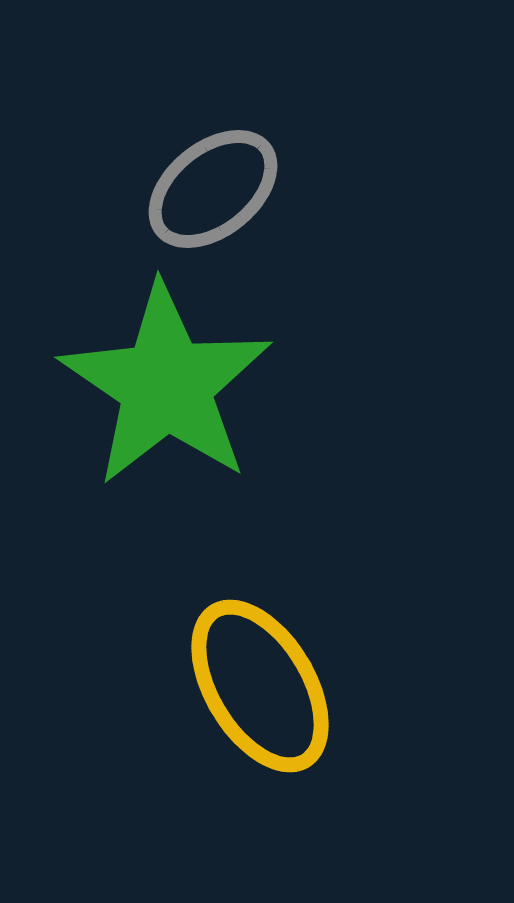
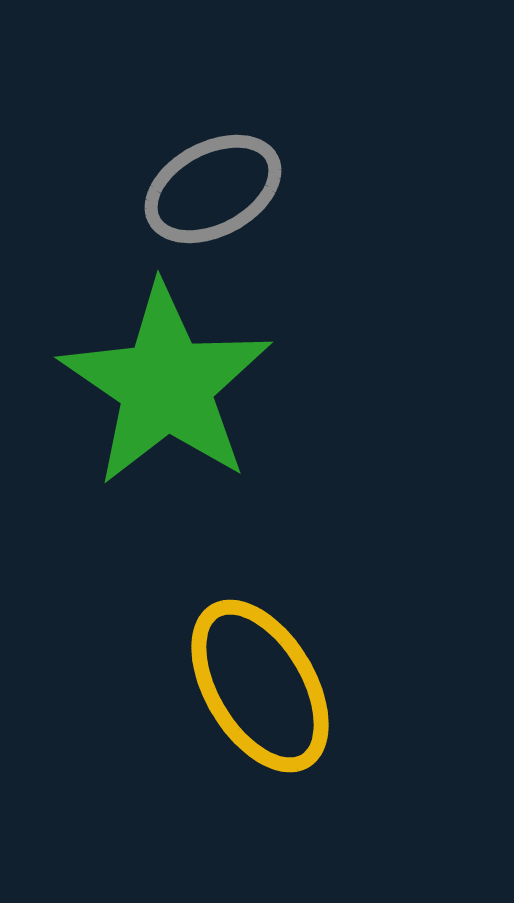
gray ellipse: rotated 11 degrees clockwise
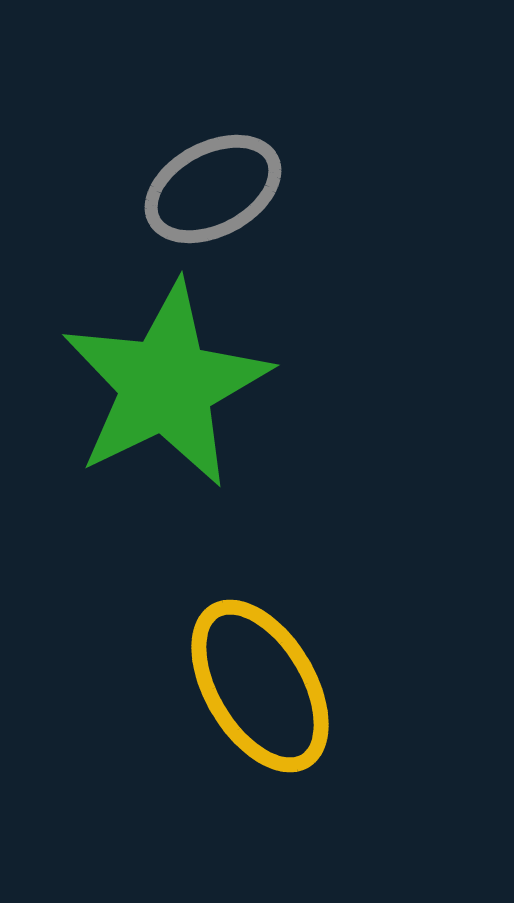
green star: rotated 12 degrees clockwise
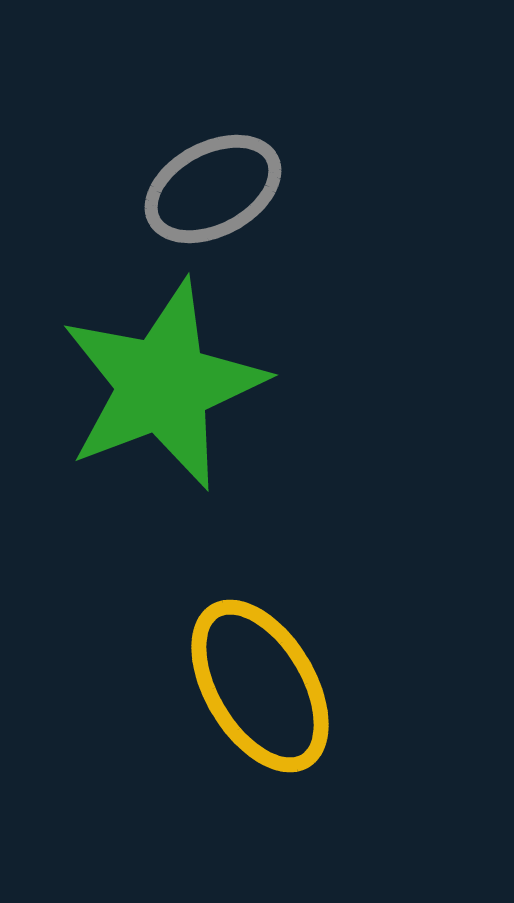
green star: moved 3 px left; rotated 5 degrees clockwise
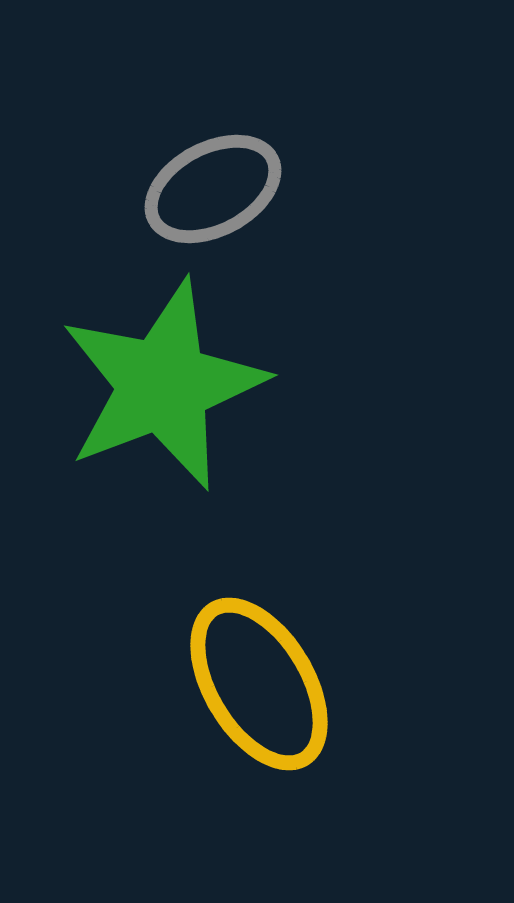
yellow ellipse: moved 1 px left, 2 px up
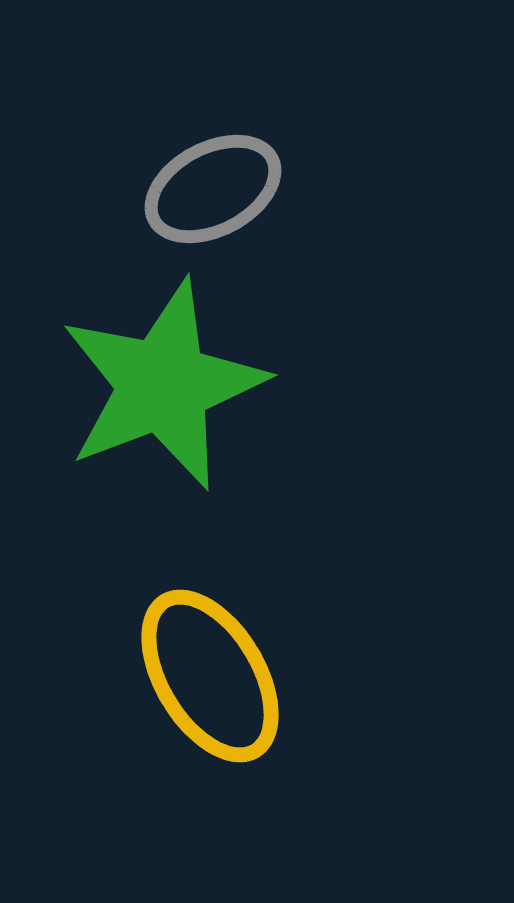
yellow ellipse: moved 49 px left, 8 px up
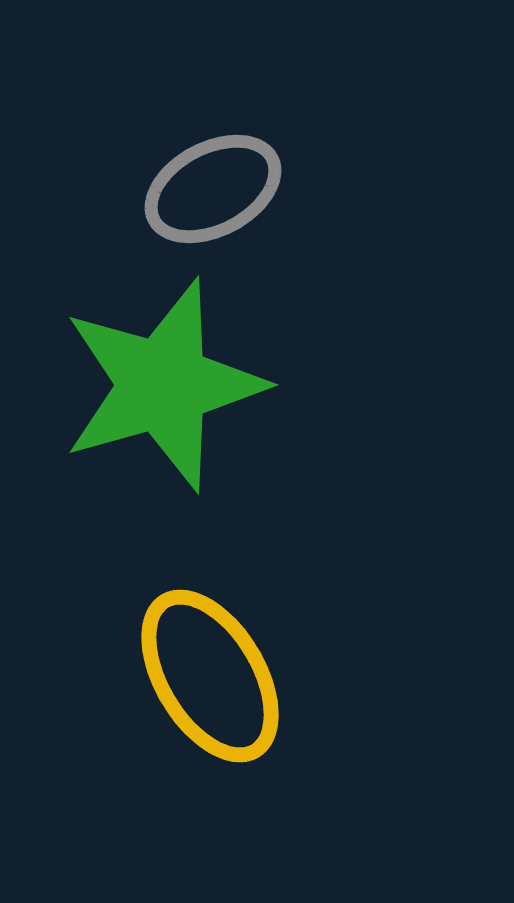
green star: rotated 5 degrees clockwise
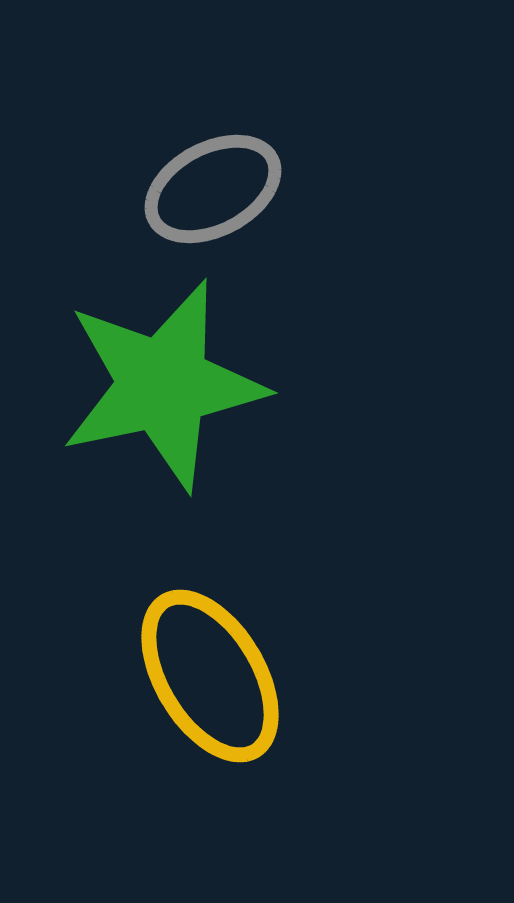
green star: rotated 4 degrees clockwise
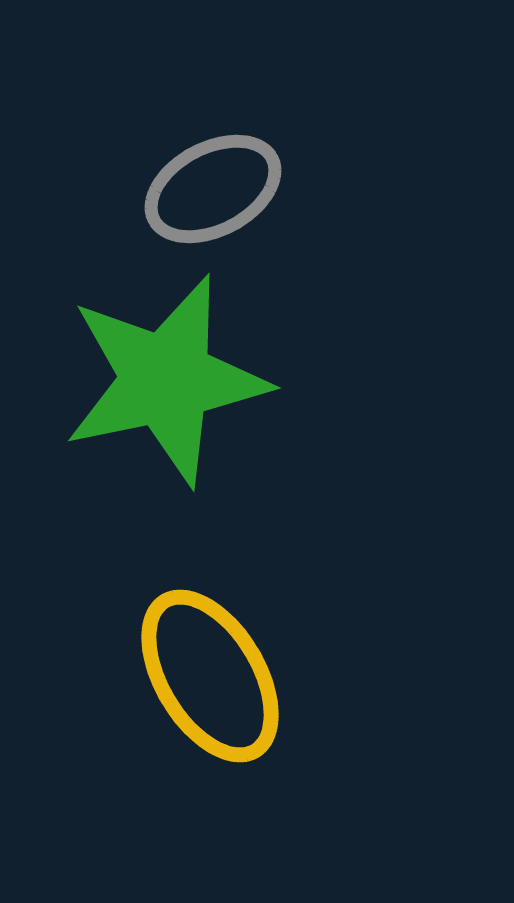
green star: moved 3 px right, 5 px up
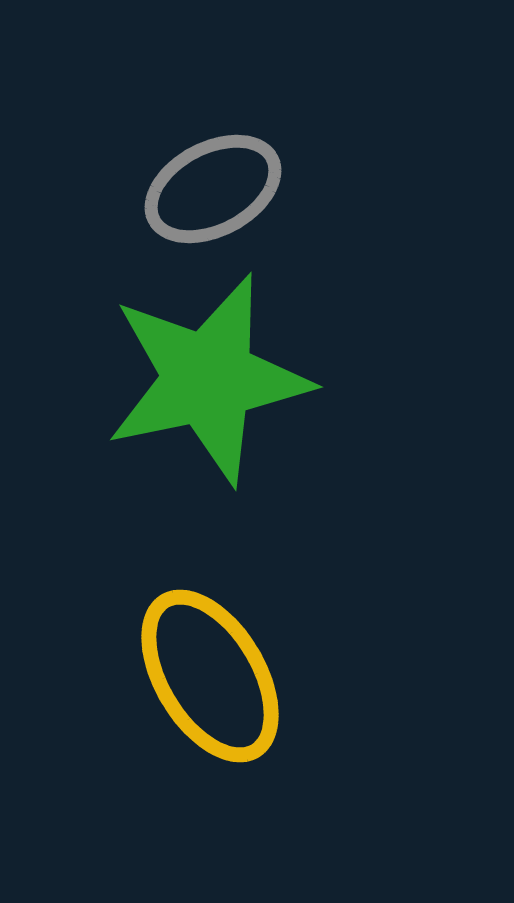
green star: moved 42 px right, 1 px up
